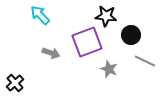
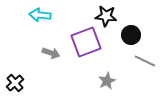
cyan arrow: rotated 40 degrees counterclockwise
purple square: moved 1 px left
gray star: moved 2 px left, 12 px down; rotated 24 degrees clockwise
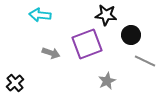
black star: moved 1 px up
purple square: moved 1 px right, 2 px down
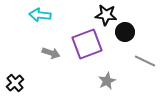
black circle: moved 6 px left, 3 px up
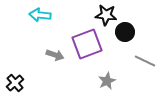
gray arrow: moved 4 px right, 2 px down
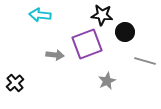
black star: moved 4 px left
gray arrow: rotated 12 degrees counterclockwise
gray line: rotated 10 degrees counterclockwise
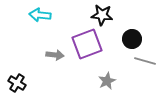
black circle: moved 7 px right, 7 px down
black cross: moved 2 px right; rotated 18 degrees counterclockwise
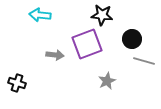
gray line: moved 1 px left
black cross: rotated 12 degrees counterclockwise
